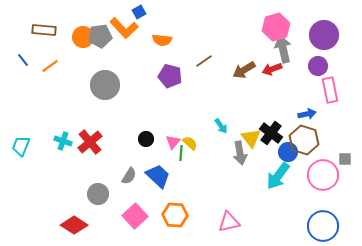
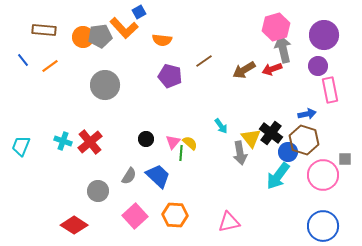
gray circle at (98, 194): moved 3 px up
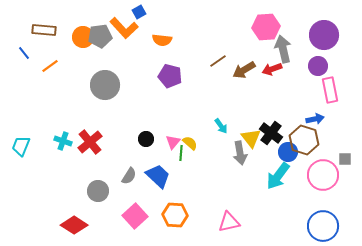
pink hexagon at (276, 27): moved 10 px left; rotated 12 degrees clockwise
blue line at (23, 60): moved 1 px right, 7 px up
brown line at (204, 61): moved 14 px right
blue arrow at (307, 114): moved 8 px right, 5 px down
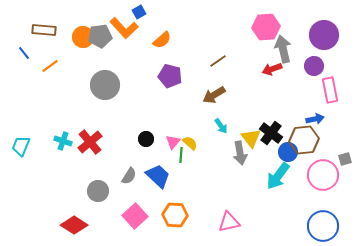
orange semicircle at (162, 40): rotated 48 degrees counterclockwise
purple circle at (318, 66): moved 4 px left
brown arrow at (244, 70): moved 30 px left, 25 px down
brown hexagon at (304, 140): rotated 24 degrees counterclockwise
green line at (181, 153): moved 2 px down
gray square at (345, 159): rotated 16 degrees counterclockwise
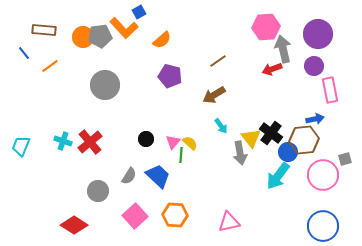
purple circle at (324, 35): moved 6 px left, 1 px up
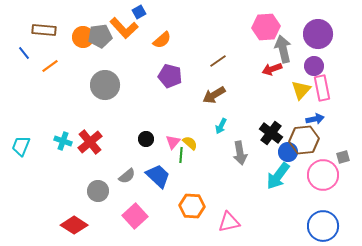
pink rectangle at (330, 90): moved 8 px left, 2 px up
cyan arrow at (221, 126): rotated 63 degrees clockwise
yellow triangle at (251, 138): moved 50 px right, 48 px up; rotated 20 degrees clockwise
gray square at (345, 159): moved 2 px left, 2 px up
gray semicircle at (129, 176): moved 2 px left; rotated 18 degrees clockwise
orange hexagon at (175, 215): moved 17 px right, 9 px up
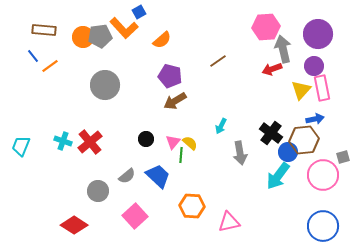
blue line at (24, 53): moved 9 px right, 3 px down
brown arrow at (214, 95): moved 39 px left, 6 px down
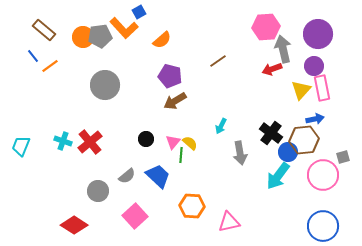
brown rectangle at (44, 30): rotated 35 degrees clockwise
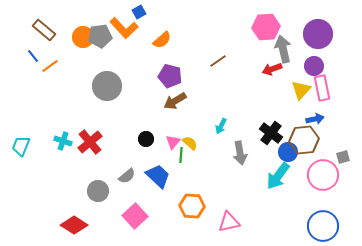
gray circle at (105, 85): moved 2 px right, 1 px down
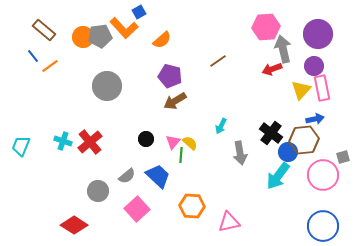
pink square at (135, 216): moved 2 px right, 7 px up
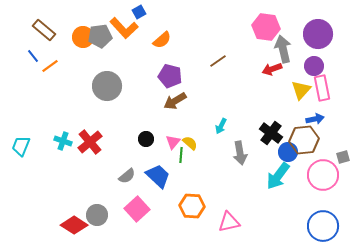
pink hexagon at (266, 27): rotated 12 degrees clockwise
gray circle at (98, 191): moved 1 px left, 24 px down
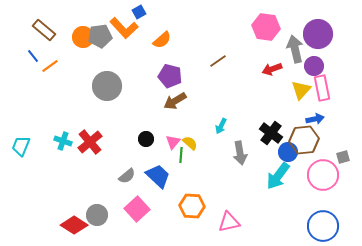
gray arrow at (283, 49): moved 12 px right
